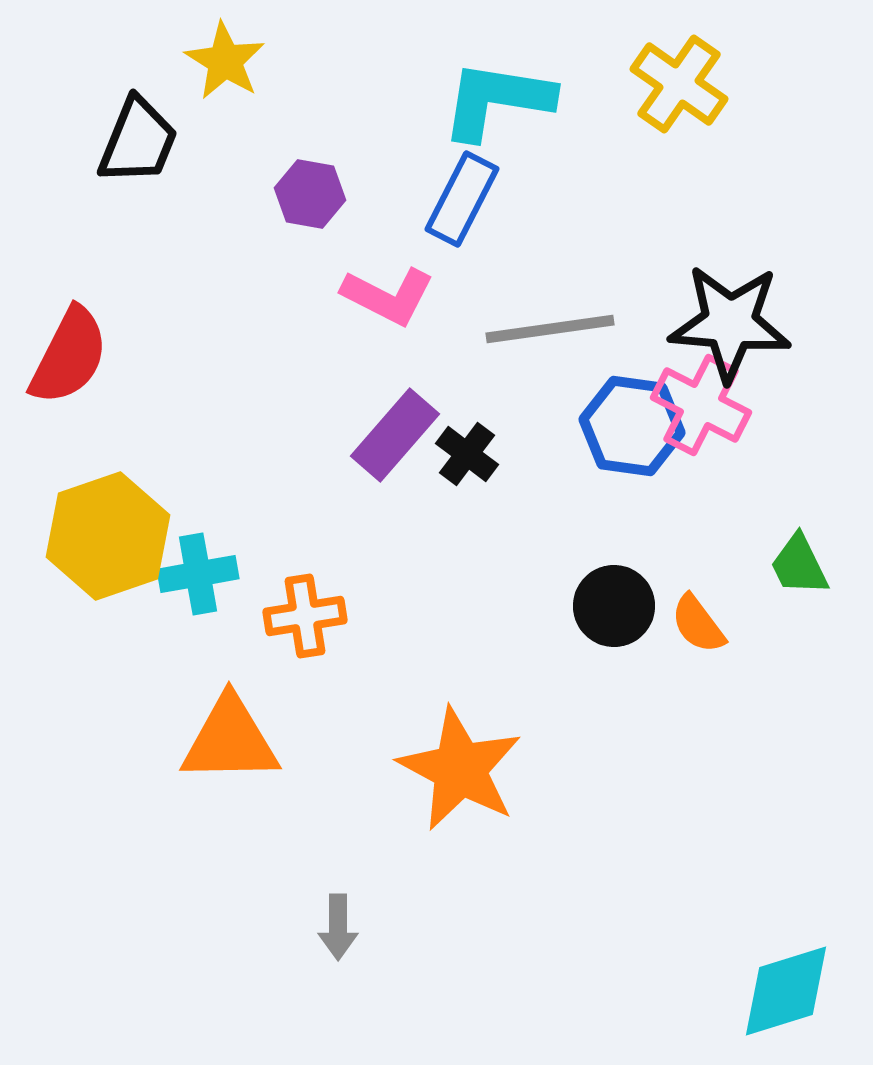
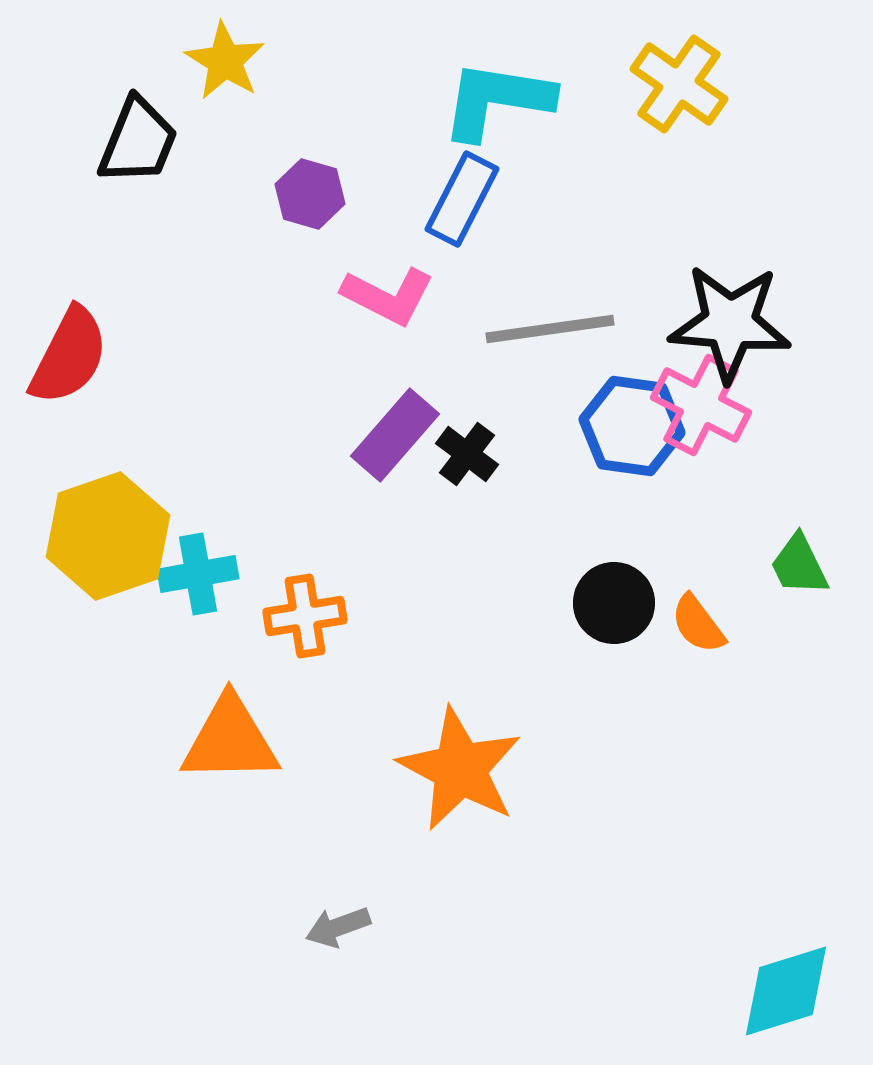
purple hexagon: rotated 6 degrees clockwise
black circle: moved 3 px up
gray arrow: rotated 70 degrees clockwise
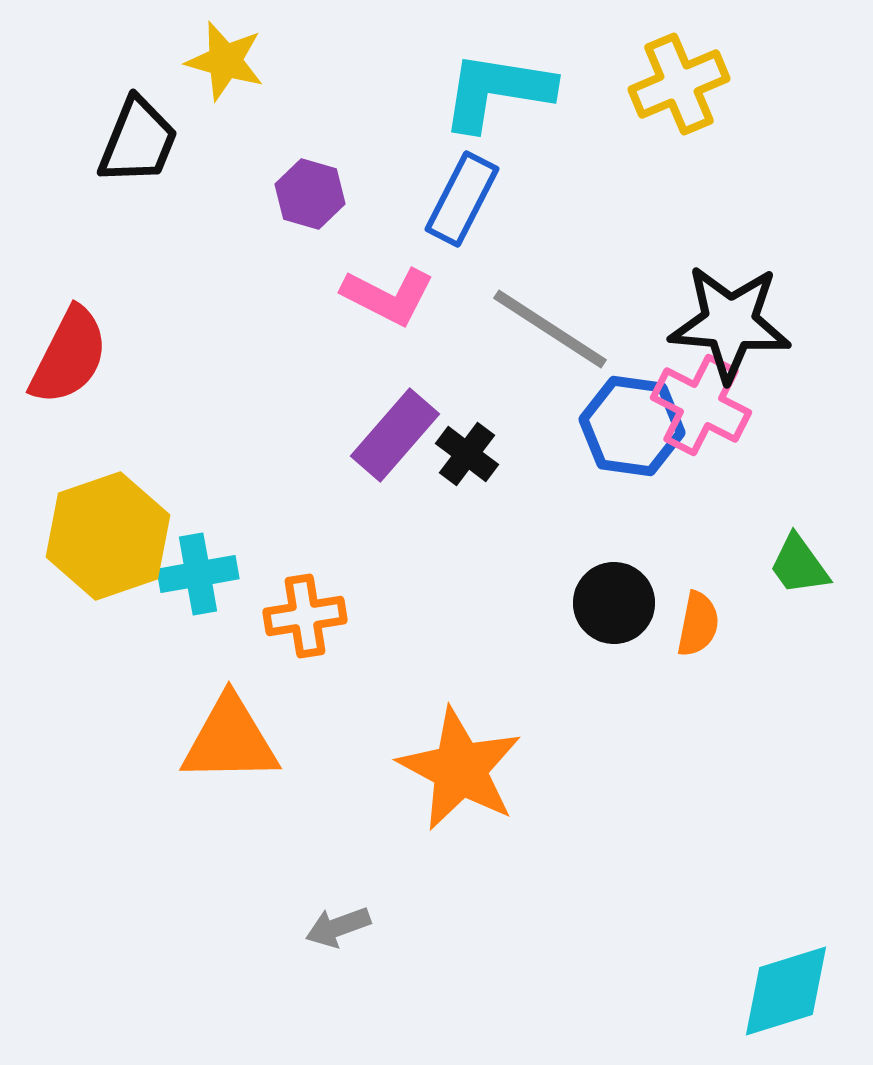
yellow star: rotated 16 degrees counterclockwise
yellow cross: rotated 32 degrees clockwise
cyan L-shape: moved 9 px up
gray line: rotated 41 degrees clockwise
green trapezoid: rotated 10 degrees counterclockwise
orange semicircle: rotated 132 degrees counterclockwise
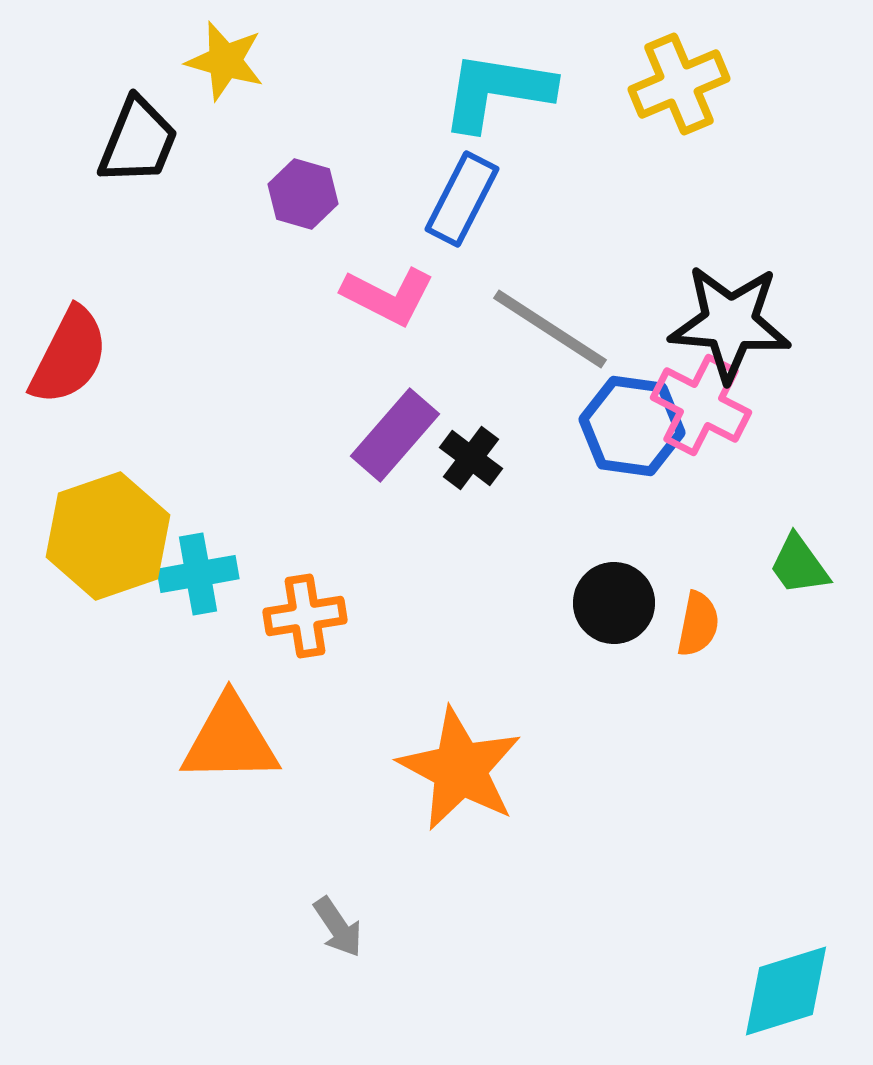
purple hexagon: moved 7 px left
black cross: moved 4 px right, 4 px down
gray arrow: rotated 104 degrees counterclockwise
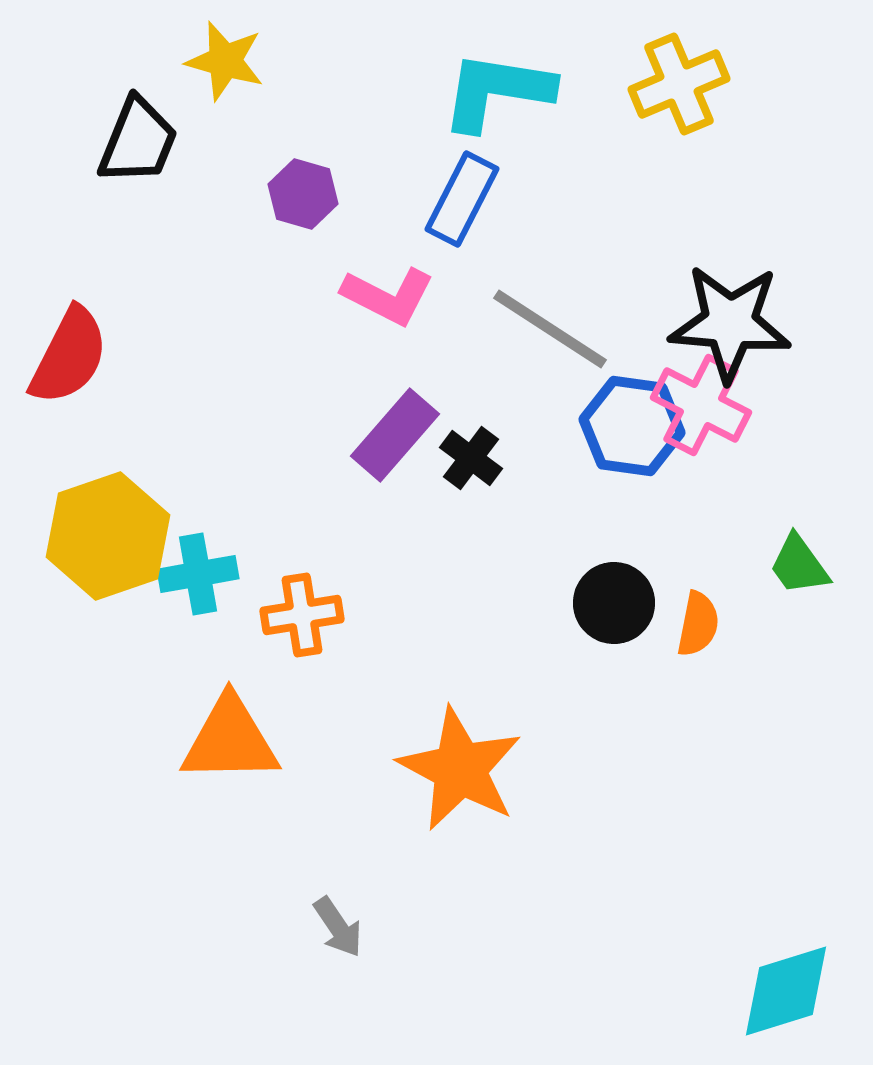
orange cross: moved 3 px left, 1 px up
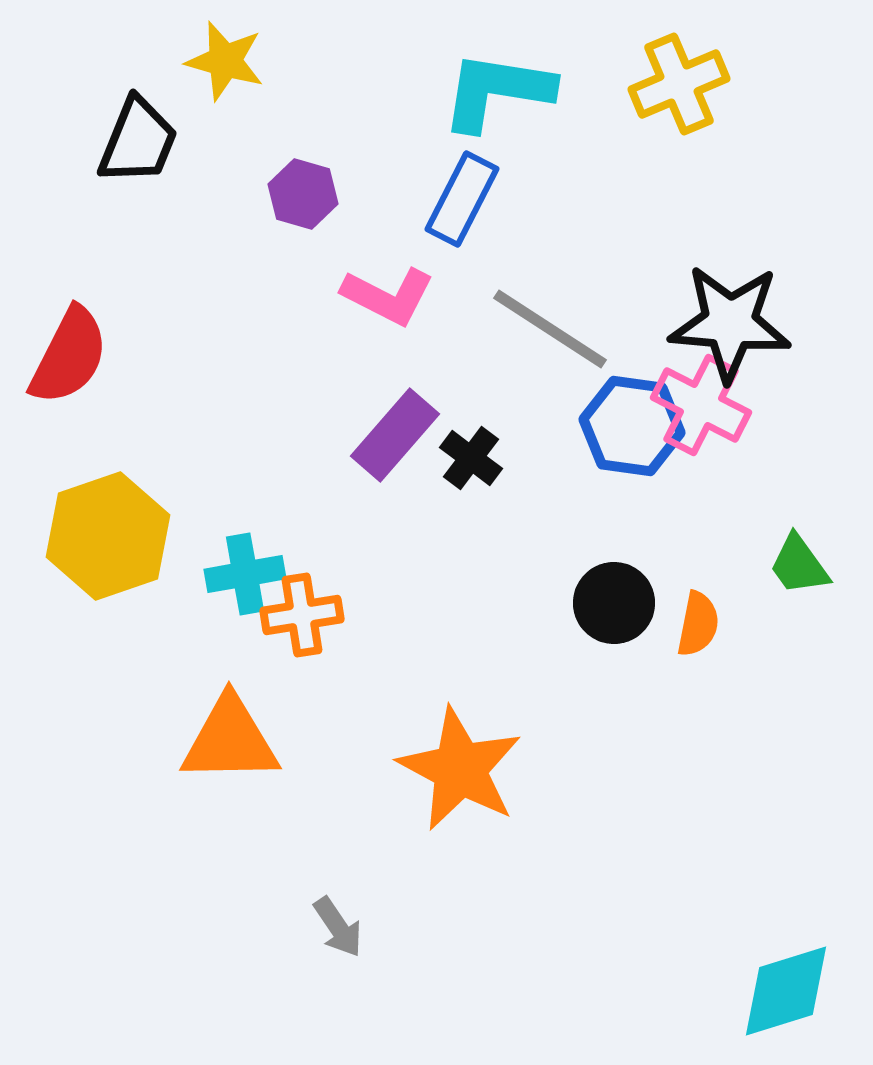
cyan cross: moved 47 px right
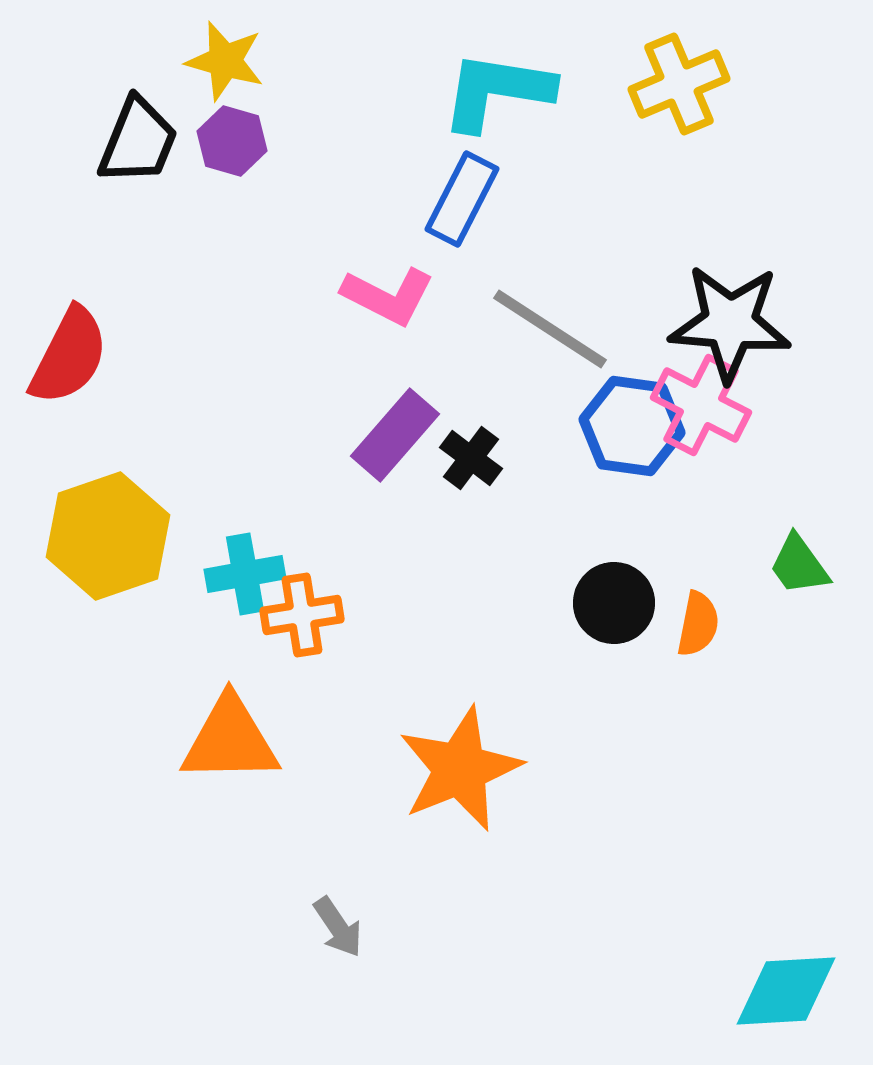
purple hexagon: moved 71 px left, 53 px up
orange star: rotated 22 degrees clockwise
cyan diamond: rotated 14 degrees clockwise
